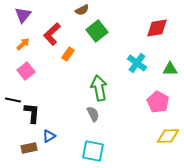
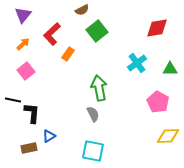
cyan cross: rotated 18 degrees clockwise
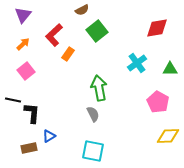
red L-shape: moved 2 px right, 1 px down
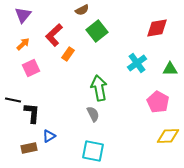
pink square: moved 5 px right, 3 px up; rotated 12 degrees clockwise
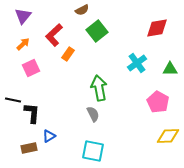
purple triangle: moved 1 px down
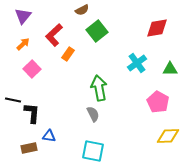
pink square: moved 1 px right, 1 px down; rotated 18 degrees counterclockwise
blue triangle: rotated 40 degrees clockwise
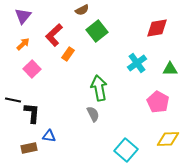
yellow diamond: moved 3 px down
cyan square: moved 33 px right, 1 px up; rotated 30 degrees clockwise
